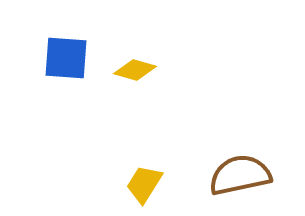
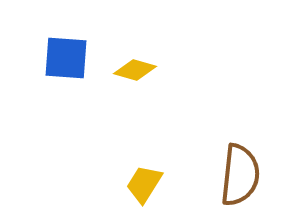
brown semicircle: rotated 108 degrees clockwise
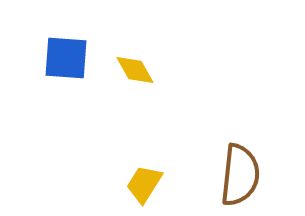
yellow diamond: rotated 45 degrees clockwise
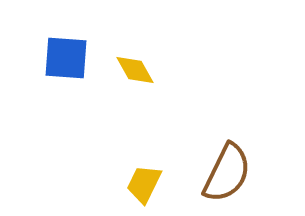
brown semicircle: moved 13 px left, 2 px up; rotated 20 degrees clockwise
yellow trapezoid: rotated 6 degrees counterclockwise
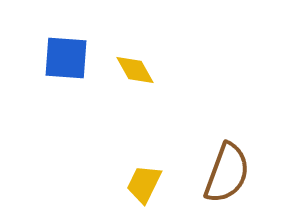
brown semicircle: rotated 6 degrees counterclockwise
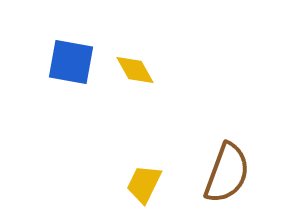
blue square: moved 5 px right, 4 px down; rotated 6 degrees clockwise
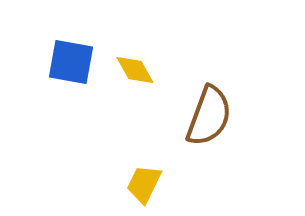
brown semicircle: moved 18 px left, 57 px up
